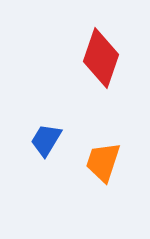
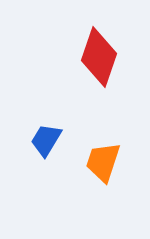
red diamond: moved 2 px left, 1 px up
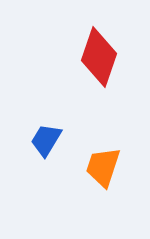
orange trapezoid: moved 5 px down
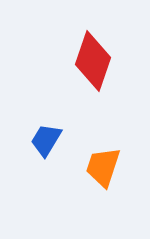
red diamond: moved 6 px left, 4 px down
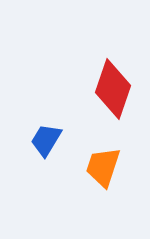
red diamond: moved 20 px right, 28 px down
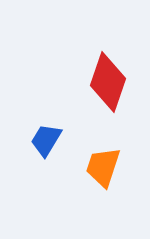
red diamond: moved 5 px left, 7 px up
